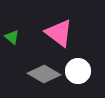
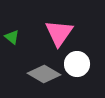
pink triangle: rotated 28 degrees clockwise
white circle: moved 1 px left, 7 px up
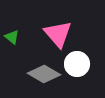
pink triangle: moved 1 px left, 1 px down; rotated 16 degrees counterclockwise
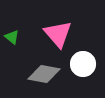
white circle: moved 6 px right
gray diamond: rotated 20 degrees counterclockwise
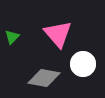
green triangle: rotated 35 degrees clockwise
gray diamond: moved 4 px down
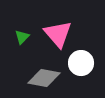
green triangle: moved 10 px right
white circle: moved 2 px left, 1 px up
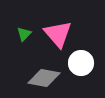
green triangle: moved 2 px right, 3 px up
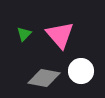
pink triangle: moved 2 px right, 1 px down
white circle: moved 8 px down
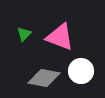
pink triangle: moved 2 px down; rotated 28 degrees counterclockwise
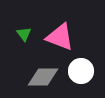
green triangle: rotated 21 degrees counterclockwise
gray diamond: moved 1 px left, 1 px up; rotated 12 degrees counterclockwise
